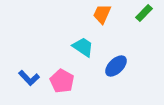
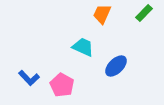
cyan trapezoid: rotated 10 degrees counterclockwise
pink pentagon: moved 4 px down
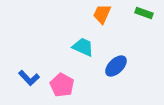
green rectangle: rotated 66 degrees clockwise
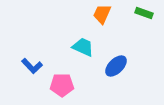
blue L-shape: moved 3 px right, 12 px up
pink pentagon: rotated 30 degrees counterclockwise
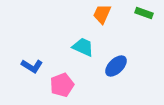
blue L-shape: rotated 15 degrees counterclockwise
pink pentagon: rotated 20 degrees counterclockwise
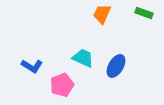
cyan trapezoid: moved 11 px down
blue ellipse: rotated 15 degrees counterclockwise
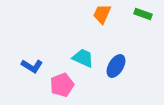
green rectangle: moved 1 px left, 1 px down
